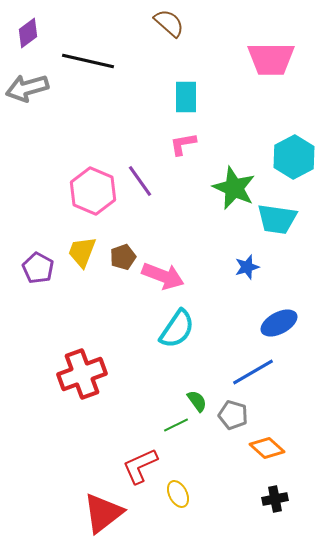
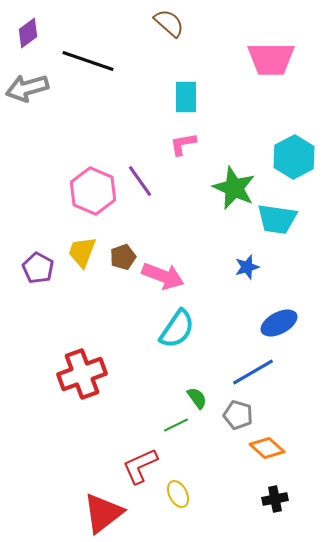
black line: rotated 6 degrees clockwise
green semicircle: moved 3 px up
gray pentagon: moved 5 px right
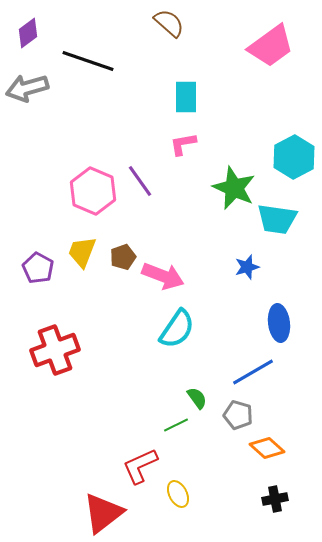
pink trapezoid: moved 13 px up; rotated 36 degrees counterclockwise
blue ellipse: rotated 69 degrees counterclockwise
red cross: moved 27 px left, 24 px up
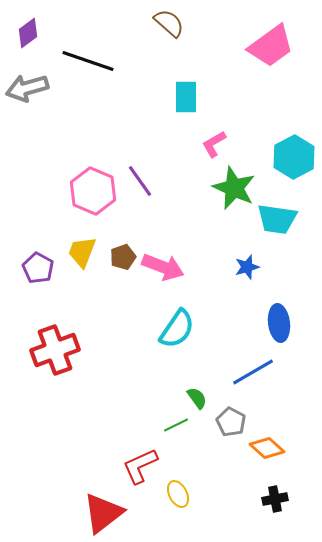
pink L-shape: moved 31 px right; rotated 20 degrees counterclockwise
pink arrow: moved 9 px up
gray pentagon: moved 7 px left, 7 px down; rotated 12 degrees clockwise
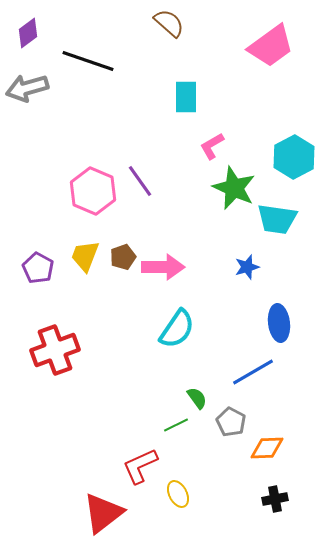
pink L-shape: moved 2 px left, 2 px down
yellow trapezoid: moved 3 px right, 4 px down
pink arrow: rotated 21 degrees counterclockwise
orange diamond: rotated 44 degrees counterclockwise
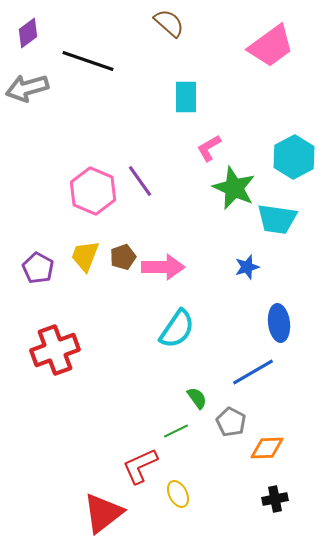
pink L-shape: moved 3 px left, 2 px down
green line: moved 6 px down
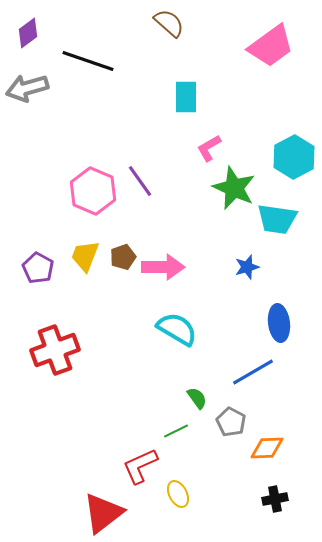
cyan semicircle: rotated 93 degrees counterclockwise
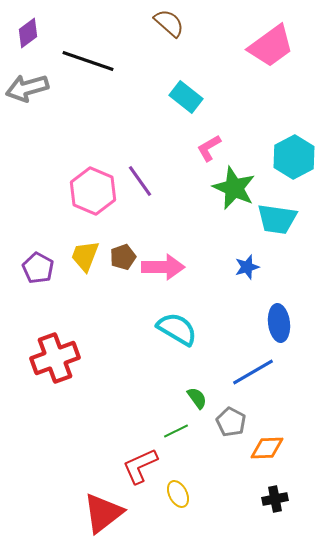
cyan rectangle: rotated 52 degrees counterclockwise
red cross: moved 8 px down
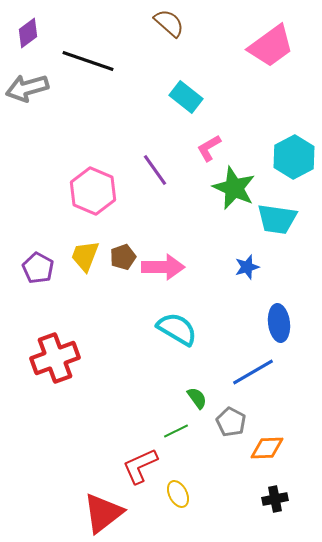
purple line: moved 15 px right, 11 px up
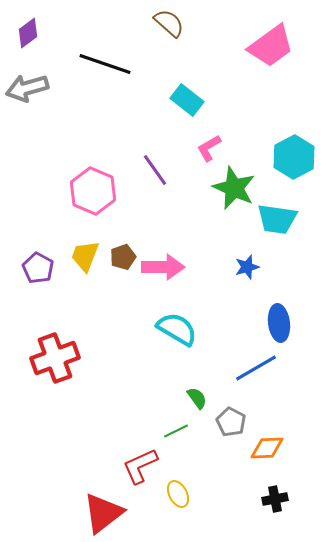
black line: moved 17 px right, 3 px down
cyan rectangle: moved 1 px right, 3 px down
blue line: moved 3 px right, 4 px up
